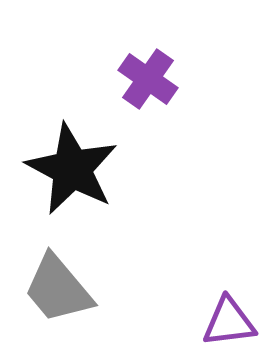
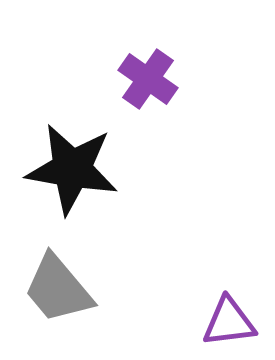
black star: rotated 18 degrees counterclockwise
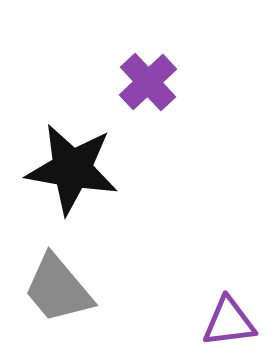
purple cross: moved 3 px down; rotated 12 degrees clockwise
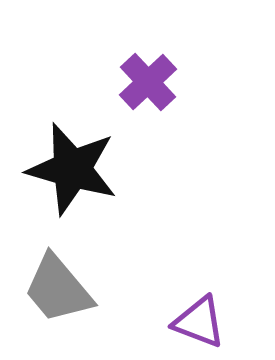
black star: rotated 6 degrees clockwise
purple triangle: moved 30 px left; rotated 28 degrees clockwise
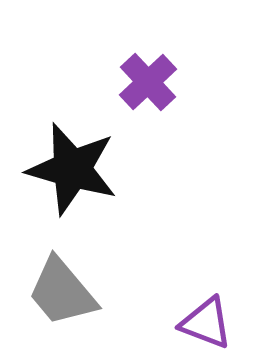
gray trapezoid: moved 4 px right, 3 px down
purple triangle: moved 7 px right, 1 px down
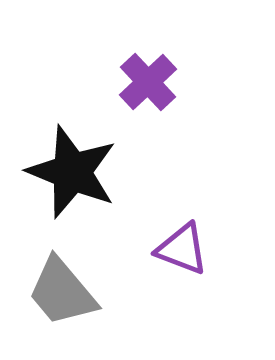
black star: moved 3 px down; rotated 6 degrees clockwise
purple triangle: moved 24 px left, 74 px up
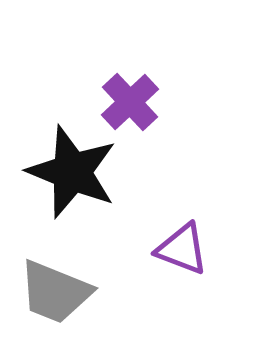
purple cross: moved 18 px left, 20 px down
gray trapezoid: moved 7 px left; rotated 28 degrees counterclockwise
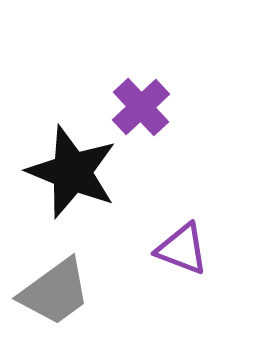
purple cross: moved 11 px right, 5 px down
gray trapezoid: rotated 58 degrees counterclockwise
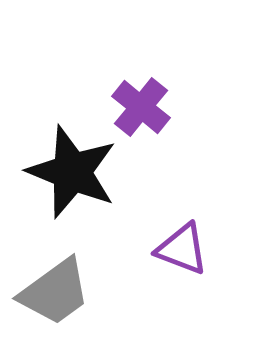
purple cross: rotated 8 degrees counterclockwise
